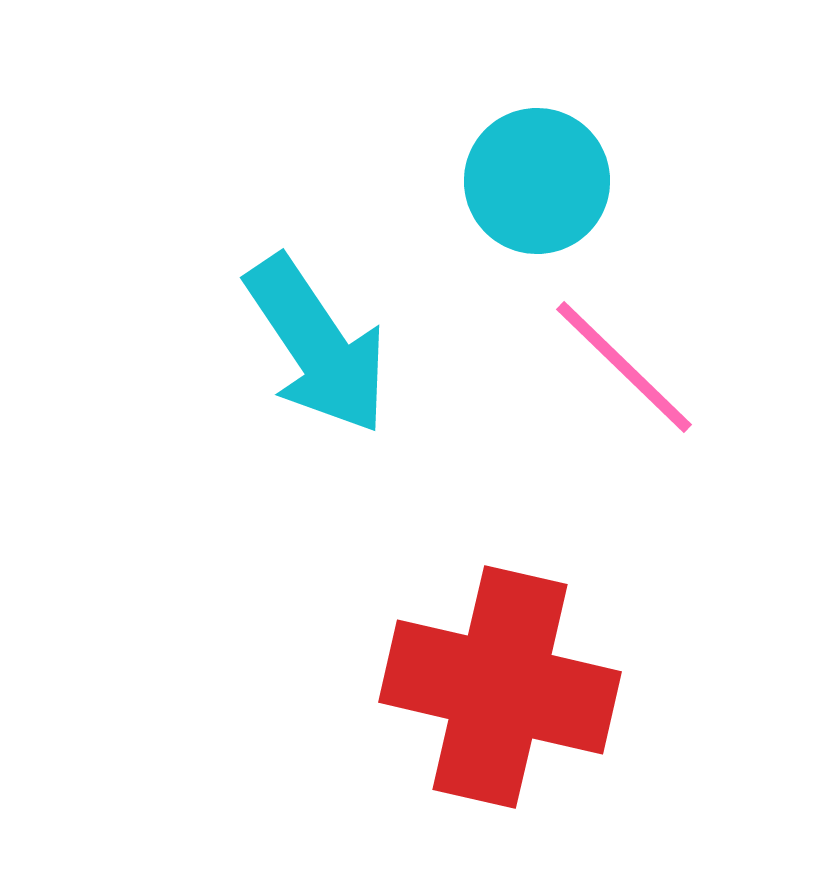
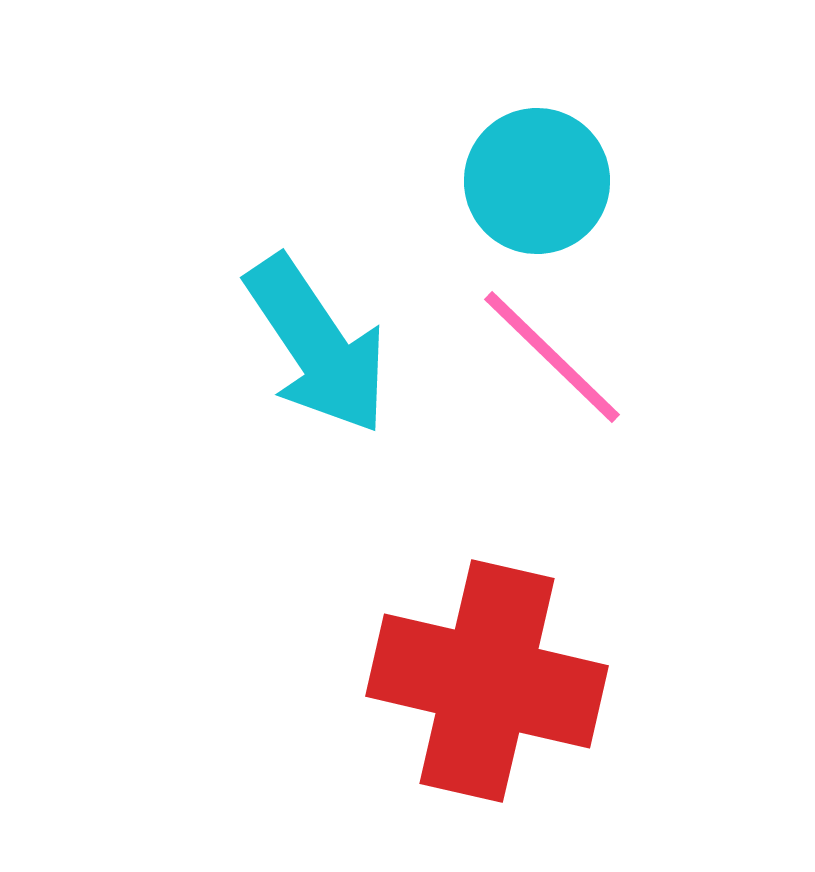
pink line: moved 72 px left, 10 px up
red cross: moved 13 px left, 6 px up
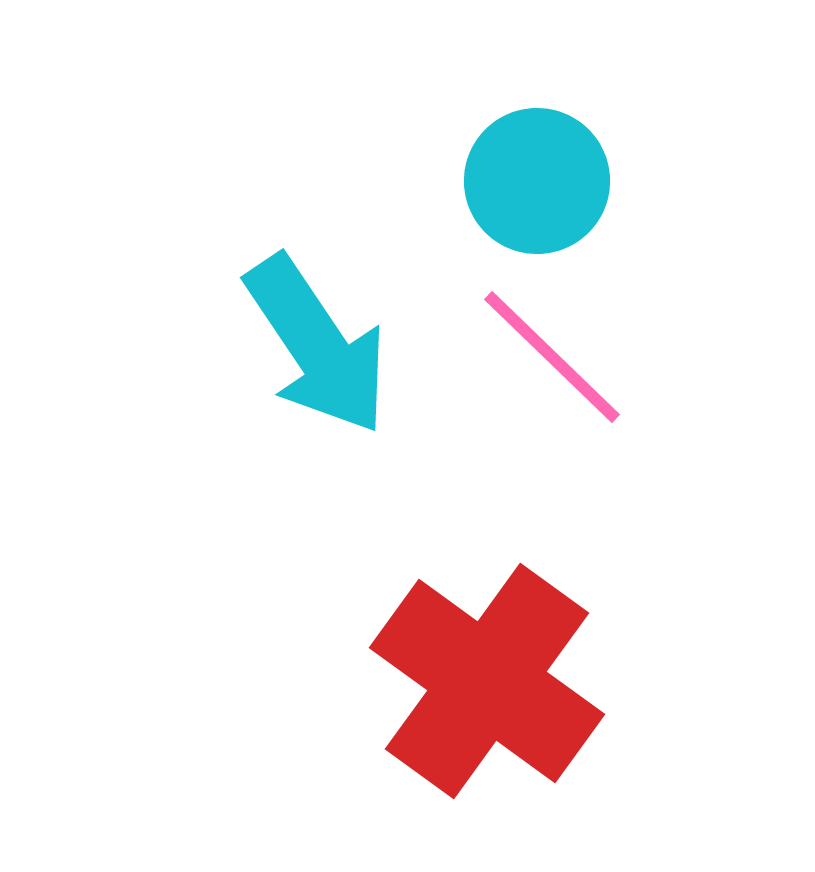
red cross: rotated 23 degrees clockwise
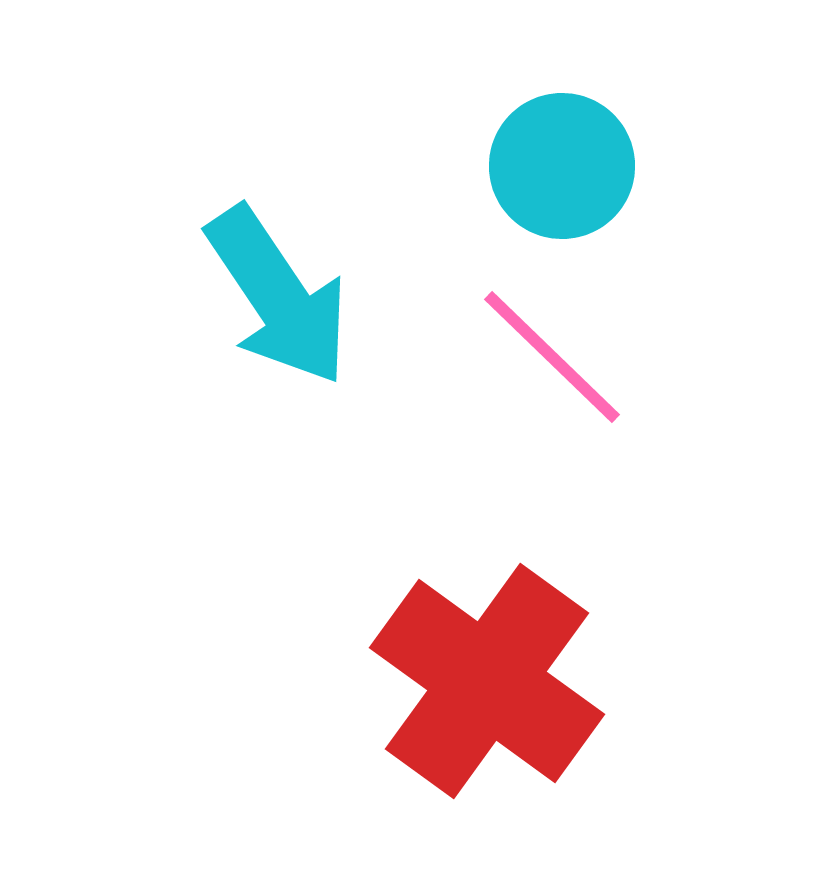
cyan circle: moved 25 px right, 15 px up
cyan arrow: moved 39 px left, 49 px up
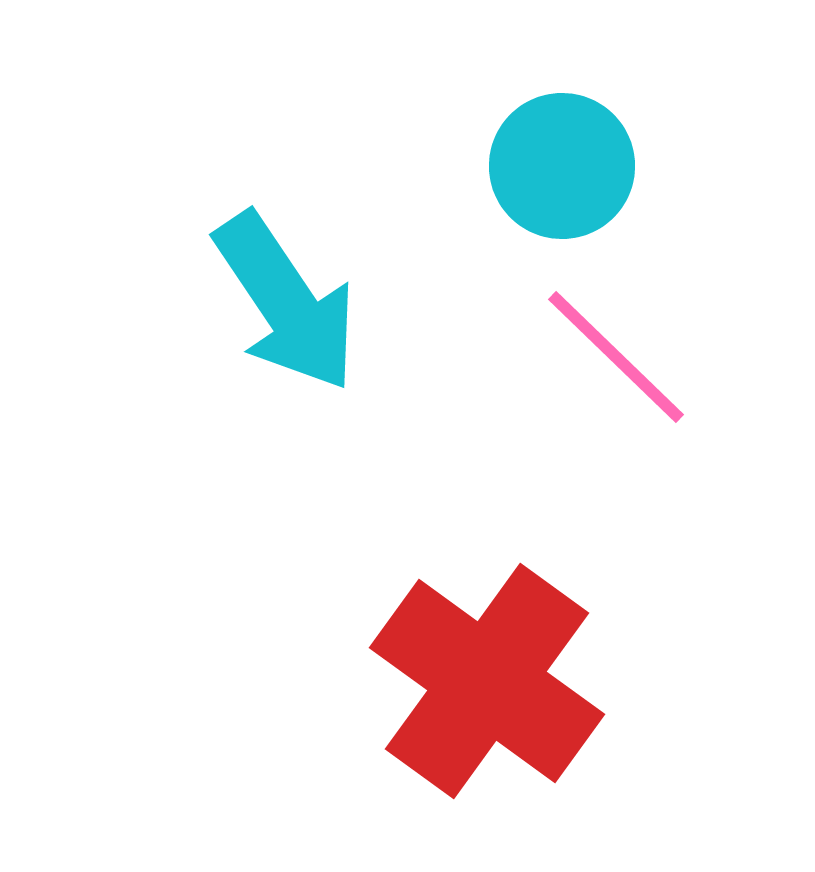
cyan arrow: moved 8 px right, 6 px down
pink line: moved 64 px right
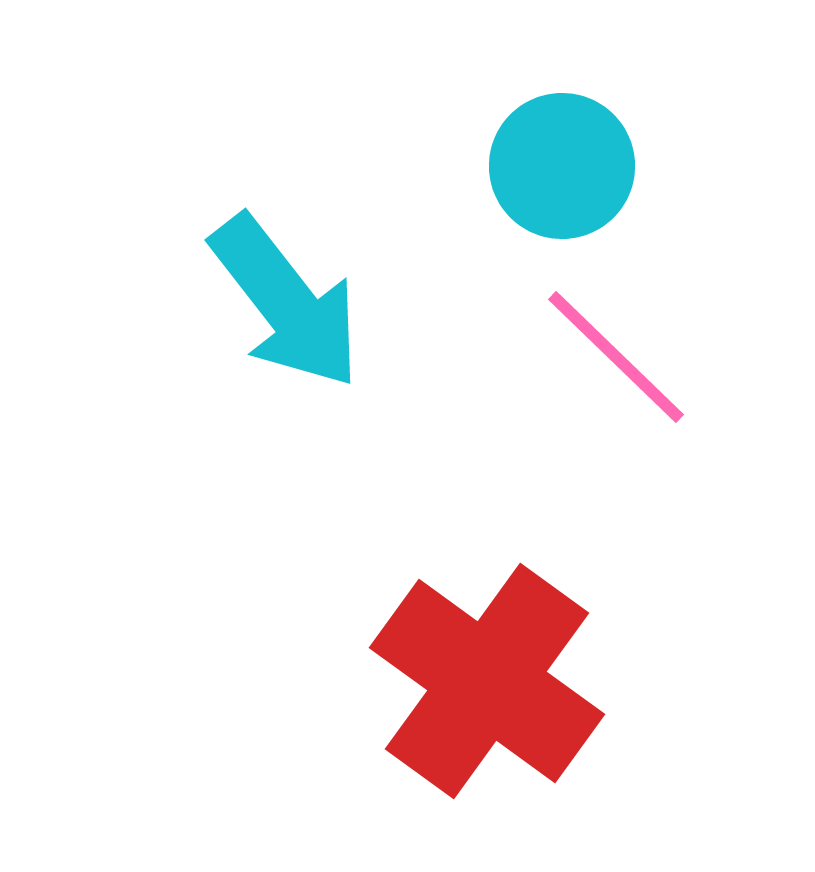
cyan arrow: rotated 4 degrees counterclockwise
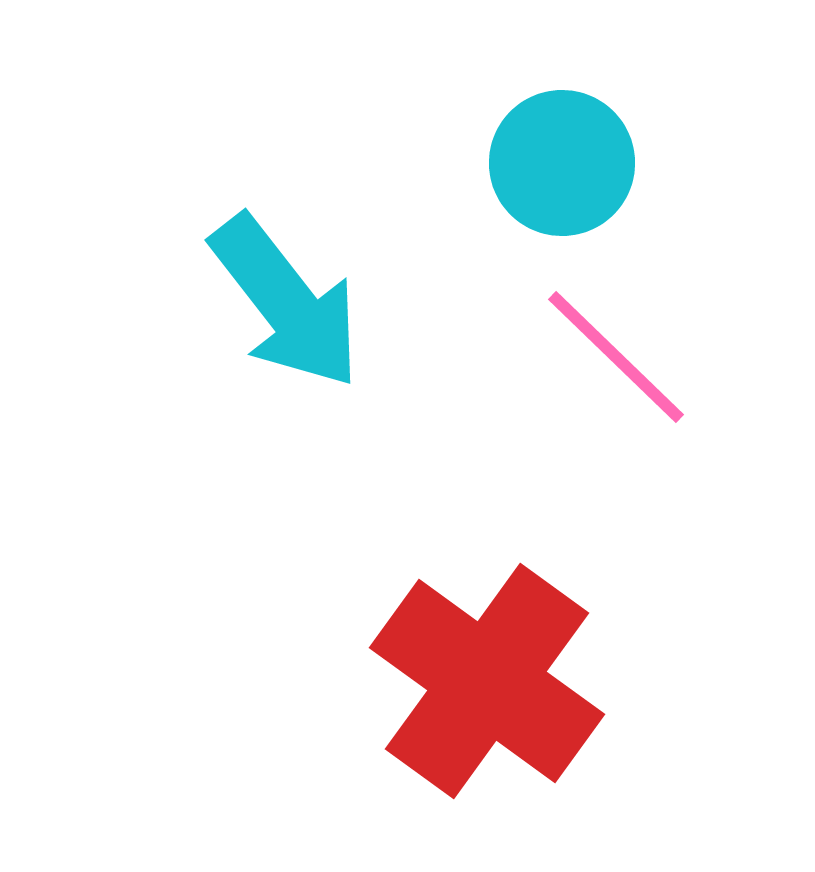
cyan circle: moved 3 px up
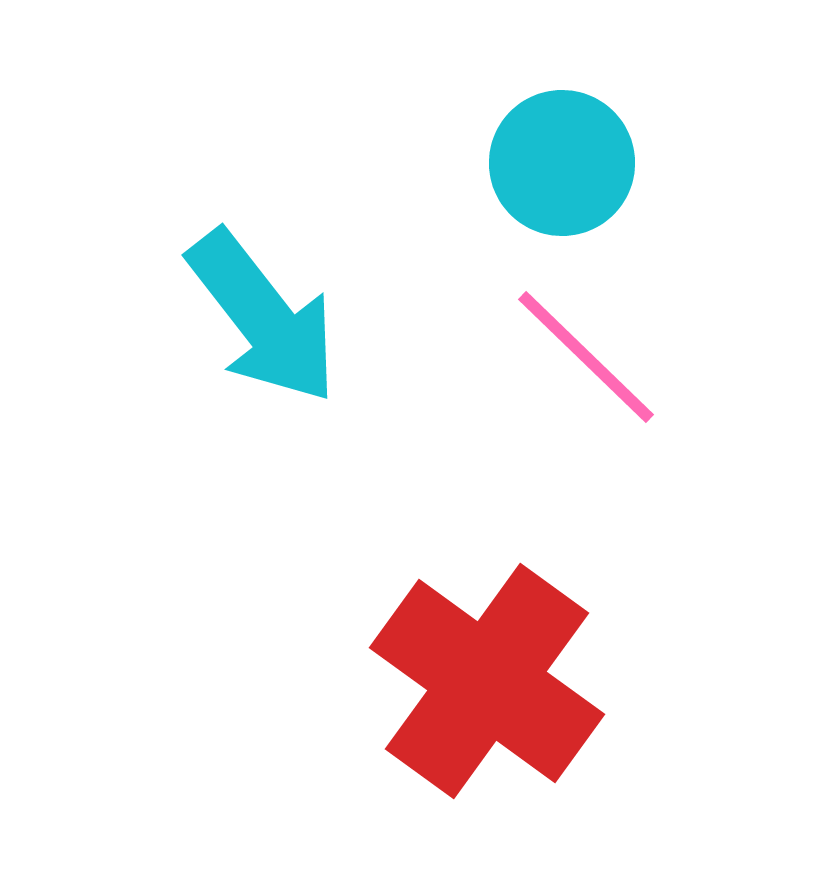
cyan arrow: moved 23 px left, 15 px down
pink line: moved 30 px left
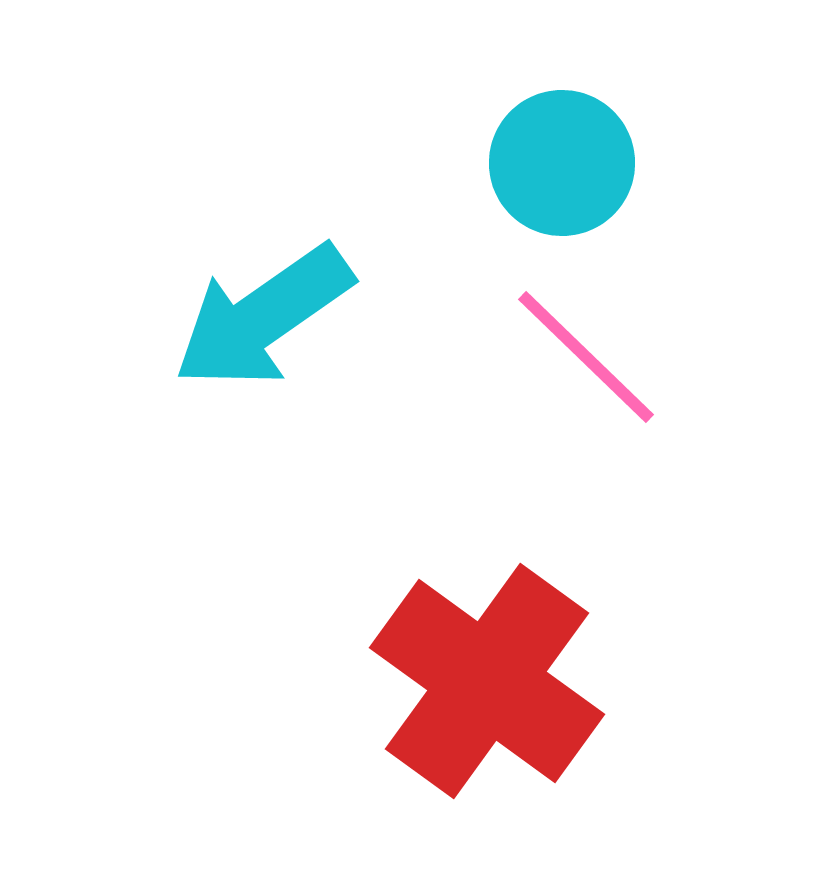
cyan arrow: rotated 93 degrees clockwise
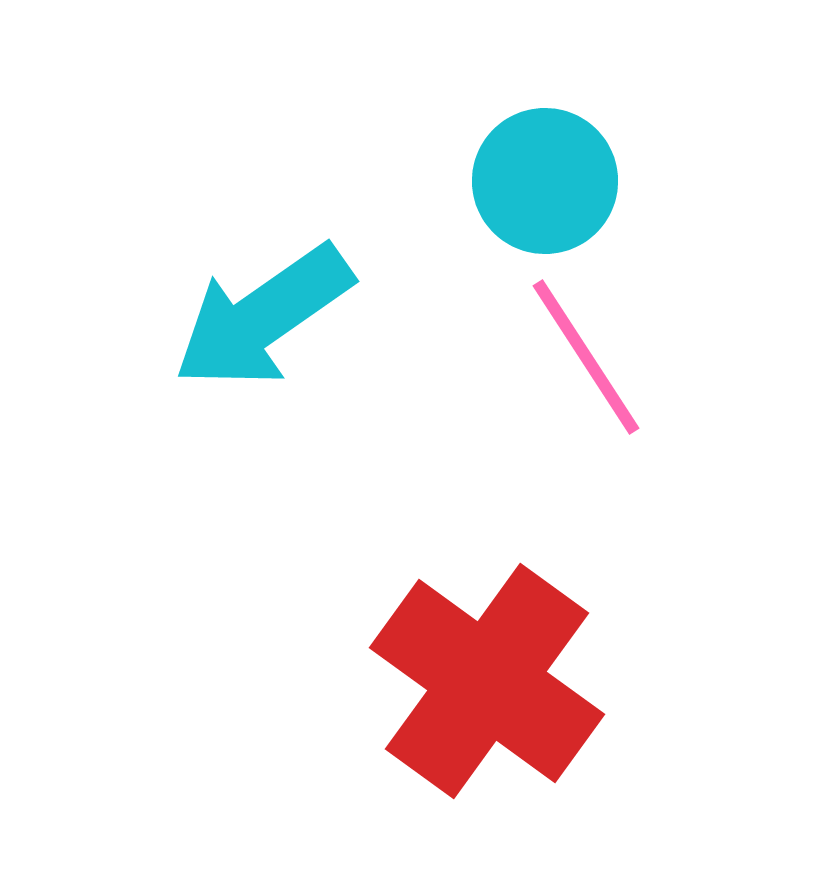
cyan circle: moved 17 px left, 18 px down
pink line: rotated 13 degrees clockwise
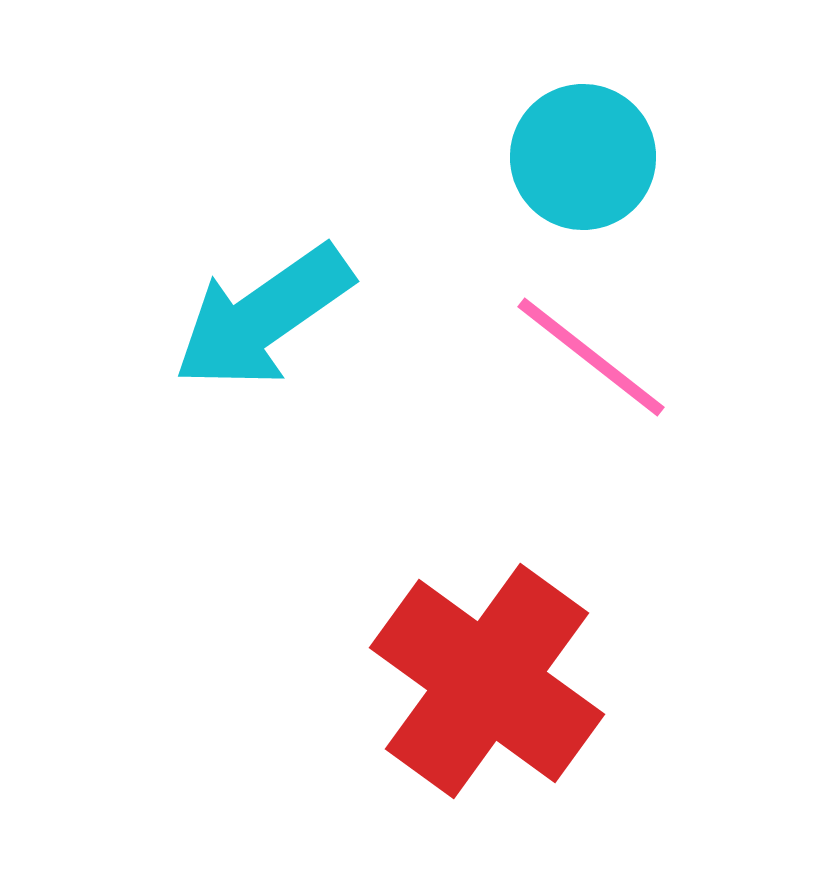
cyan circle: moved 38 px right, 24 px up
pink line: moved 5 px right; rotated 19 degrees counterclockwise
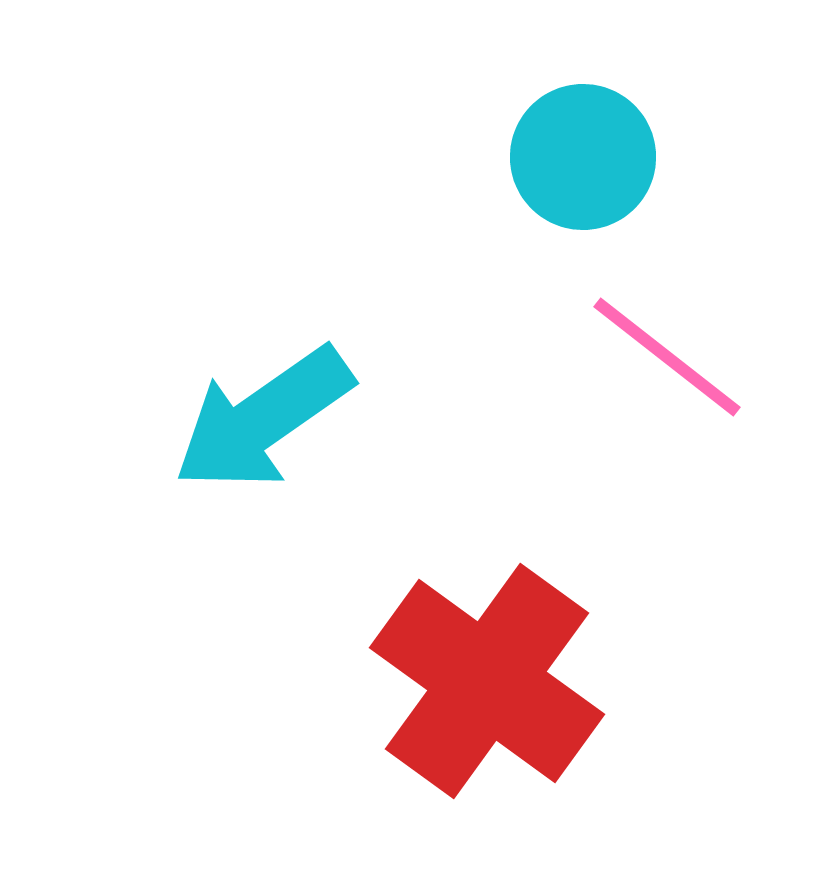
cyan arrow: moved 102 px down
pink line: moved 76 px right
